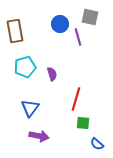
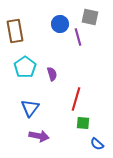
cyan pentagon: rotated 20 degrees counterclockwise
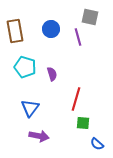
blue circle: moved 9 px left, 5 px down
cyan pentagon: rotated 20 degrees counterclockwise
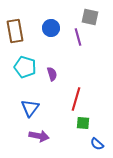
blue circle: moved 1 px up
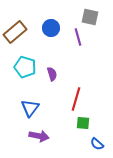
brown rectangle: moved 1 px down; rotated 60 degrees clockwise
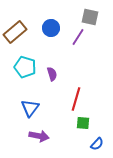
purple line: rotated 48 degrees clockwise
blue semicircle: rotated 88 degrees counterclockwise
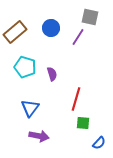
blue semicircle: moved 2 px right, 1 px up
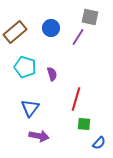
green square: moved 1 px right, 1 px down
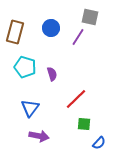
brown rectangle: rotated 35 degrees counterclockwise
red line: rotated 30 degrees clockwise
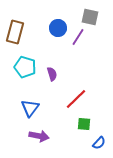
blue circle: moved 7 px right
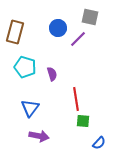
purple line: moved 2 px down; rotated 12 degrees clockwise
red line: rotated 55 degrees counterclockwise
green square: moved 1 px left, 3 px up
